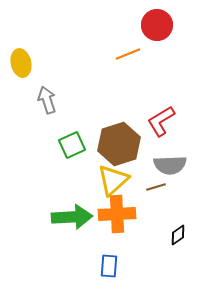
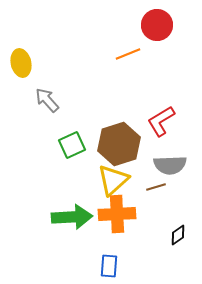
gray arrow: rotated 24 degrees counterclockwise
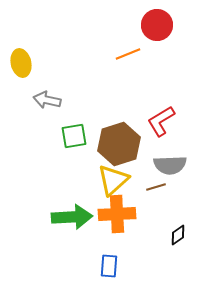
gray arrow: rotated 36 degrees counterclockwise
green square: moved 2 px right, 9 px up; rotated 16 degrees clockwise
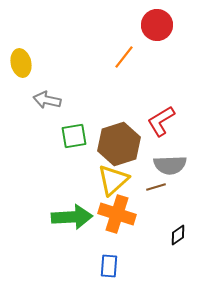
orange line: moved 4 px left, 3 px down; rotated 30 degrees counterclockwise
orange cross: rotated 21 degrees clockwise
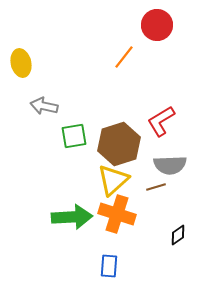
gray arrow: moved 3 px left, 6 px down
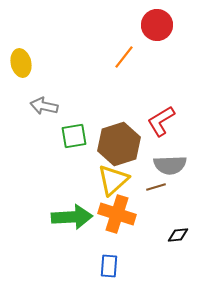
black diamond: rotated 30 degrees clockwise
